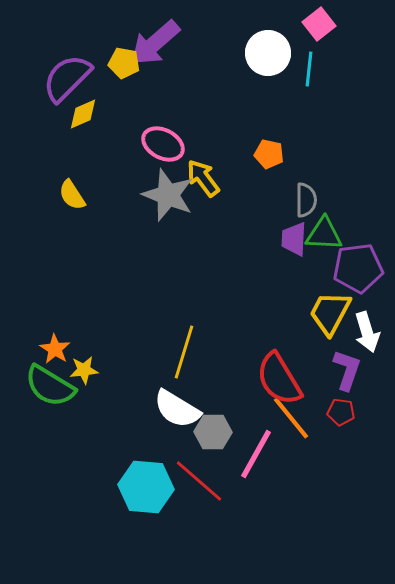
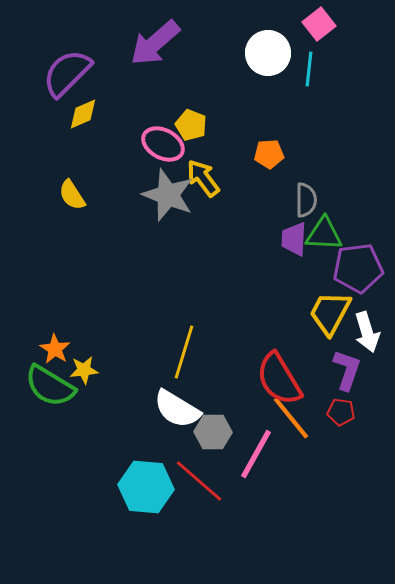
yellow pentagon: moved 67 px right, 62 px down; rotated 12 degrees clockwise
purple semicircle: moved 5 px up
orange pentagon: rotated 16 degrees counterclockwise
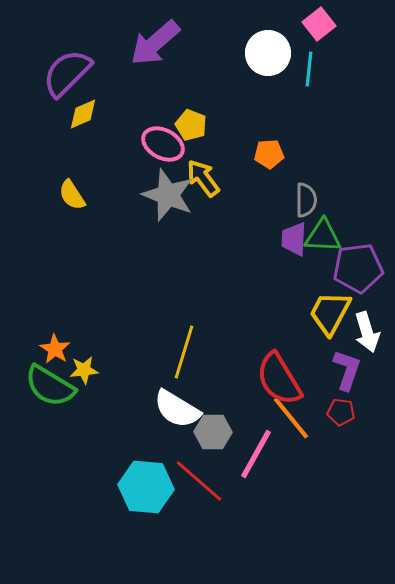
green triangle: moved 1 px left, 2 px down
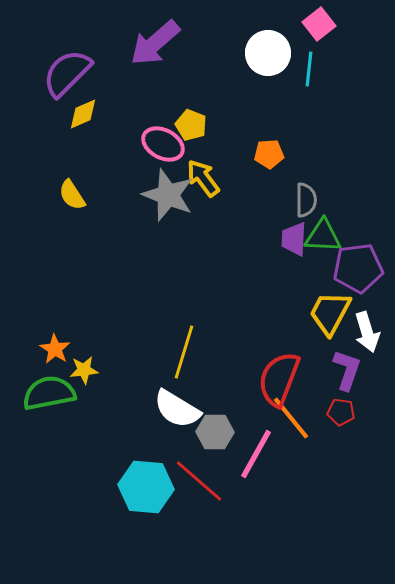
red semicircle: rotated 52 degrees clockwise
green semicircle: moved 1 px left, 7 px down; rotated 138 degrees clockwise
gray hexagon: moved 2 px right
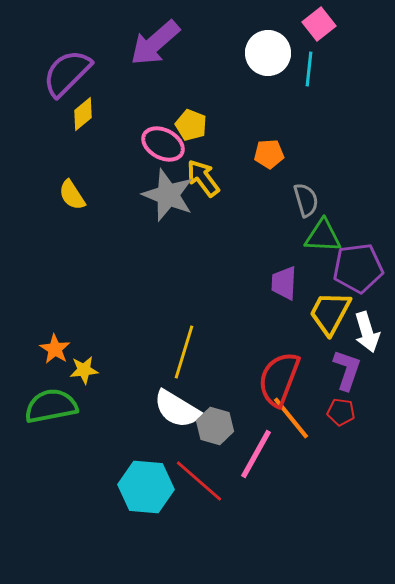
yellow diamond: rotated 16 degrees counterclockwise
gray semicircle: rotated 16 degrees counterclockwise
purple trapezoid: moved 10 px left, 44 px down
green semicircle: moved 2 px right, 13 px down
gray hexagon: moved 6 px up; rotated 15 degrees clockwise
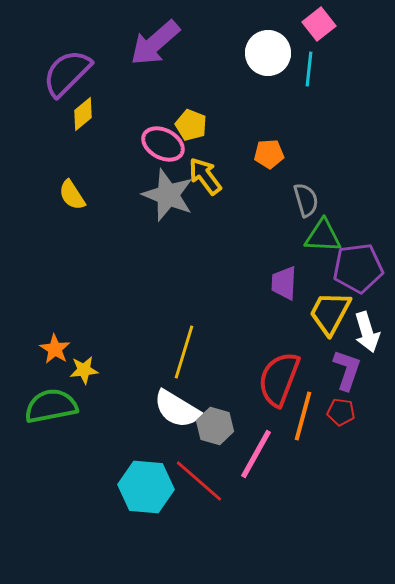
yellow arrow: moved 2 px right, 2 px up
orange line: moved 12 px right, 2 px up; rotated 54 degrees clockwise
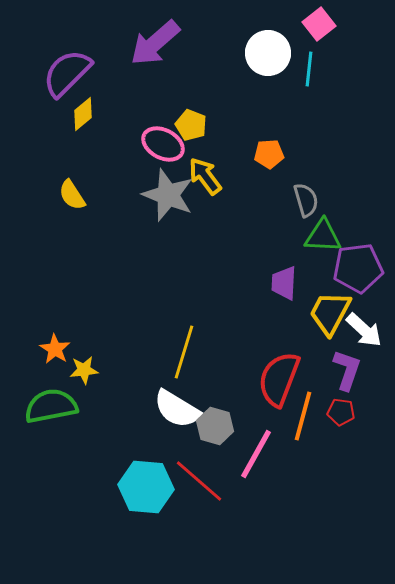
white arrow: moved 3 px left, 2 px up; rotated 30 degrees counterclockwise
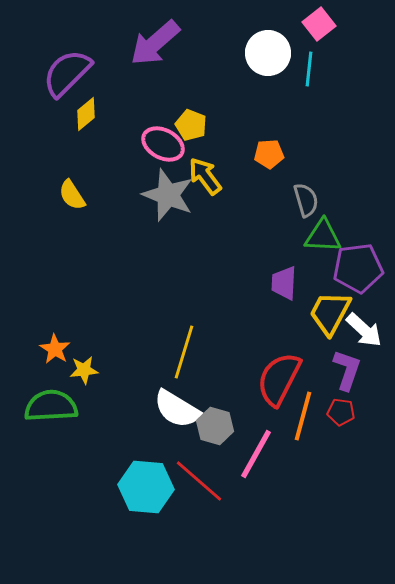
yellow diamond: moved 3 px right
red semicircle: rotated 6 degrees clockwise
green semicircle: rotated 8 degrees clockwise
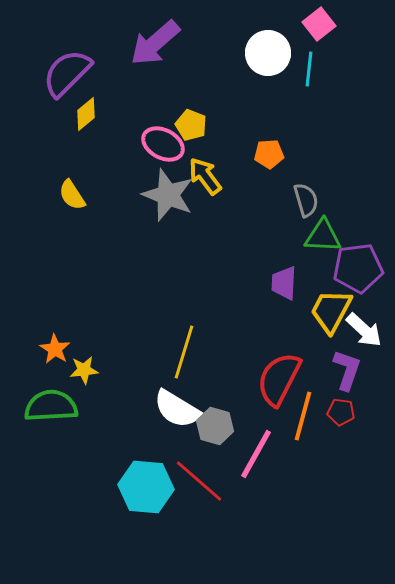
yellow trapezoid: moved 1 px right, 2 px up
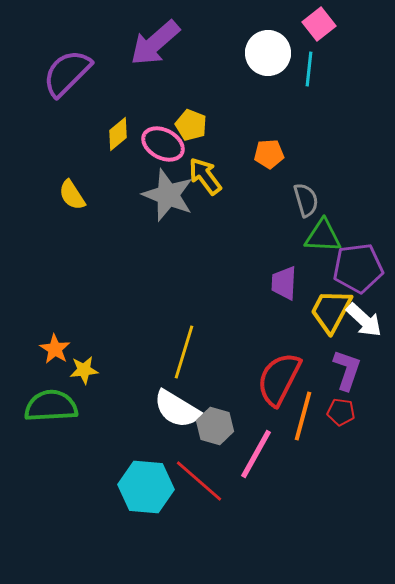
yellow diamond: moved 32 px right, 20 px down
white arrow: moved 10 px up
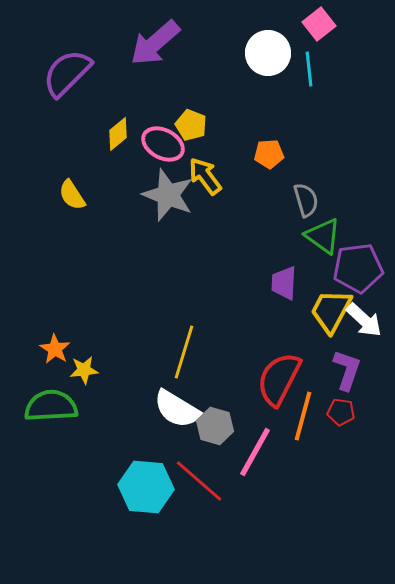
cyan line: rotated 12 degrees counterclockwise
green triangle: rotated 33 degrees clockwise
pink line: moved 1 px left, 2 px up
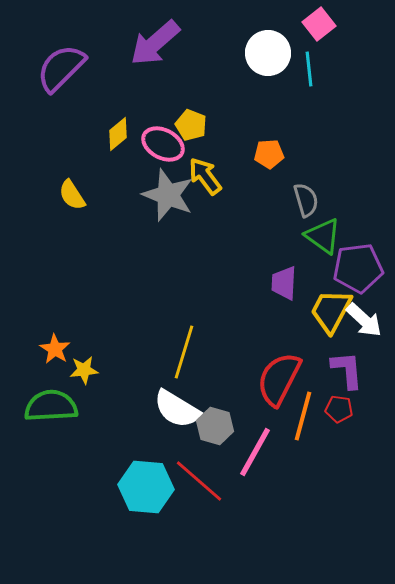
purple semicircle: moved 6 px left, 5 px up
purple L-shape: rotated 24 degrees counterclockwise
red pentagon: moved 2 px left, 3 px up
